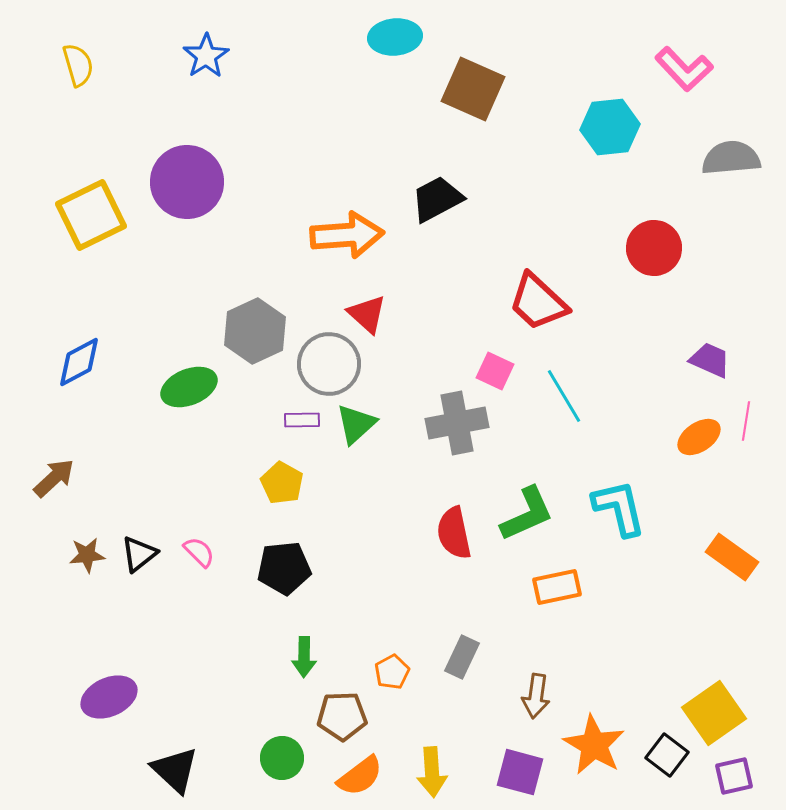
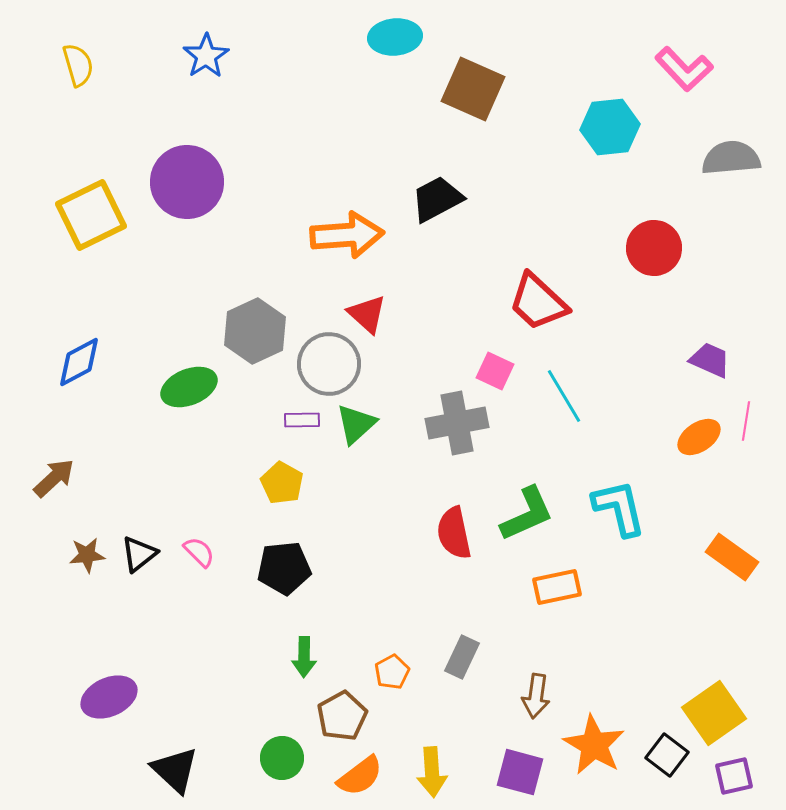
brown pentagon at (342, 716): rotated 27 degrees counterclockwise
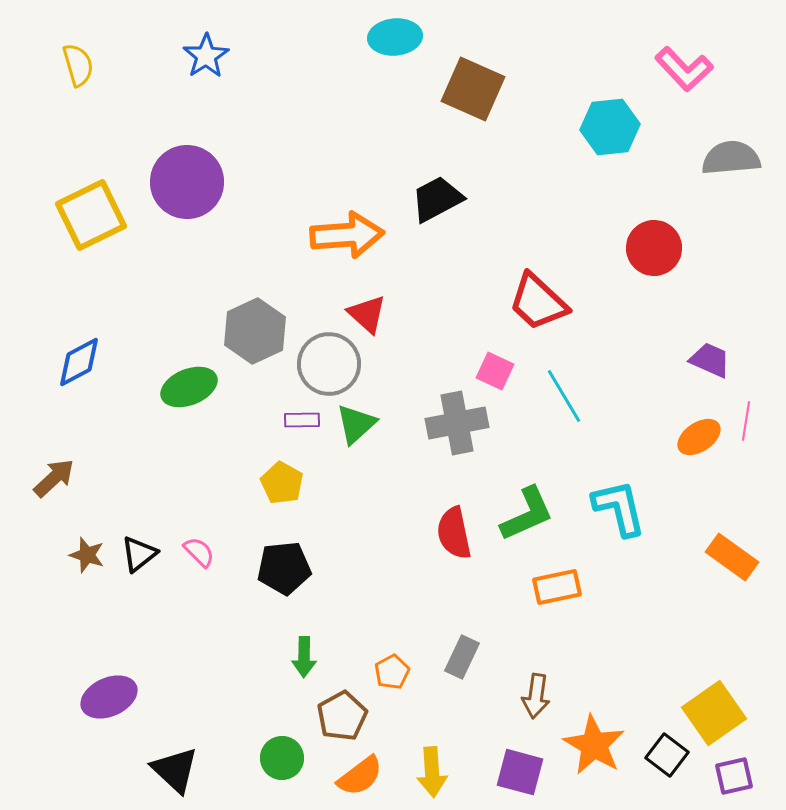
brown star at (87, 555): rotated 24 degrees clockwise
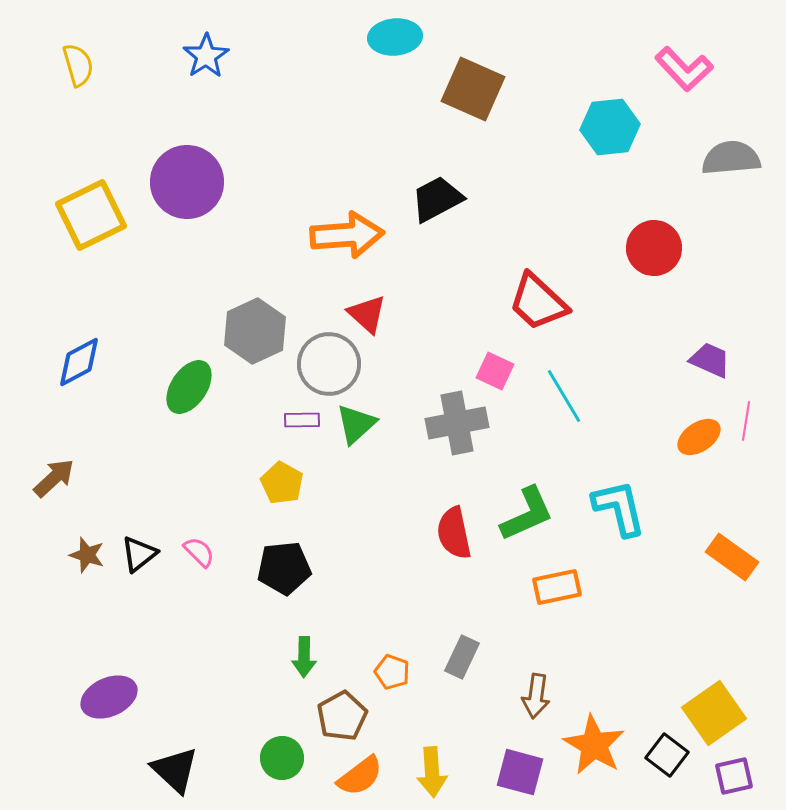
green ellipse at (189, 387): rotated 34 degrees counterclockwise
orange pentagon at (392, 672): rotated 24 degrees counterclockwise
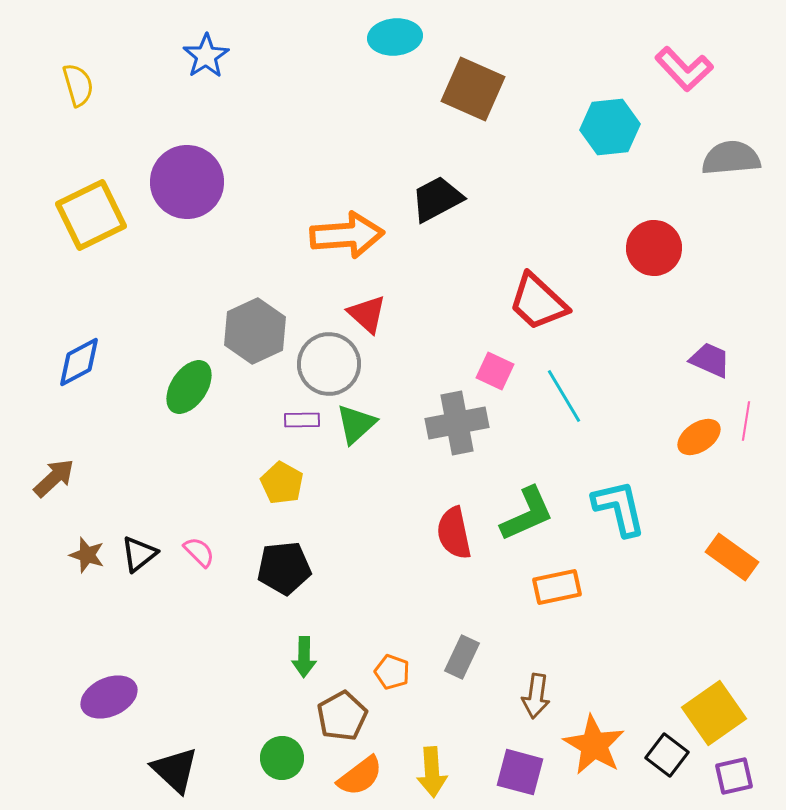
yellow semicircle at (78, 65): moved 20 px down
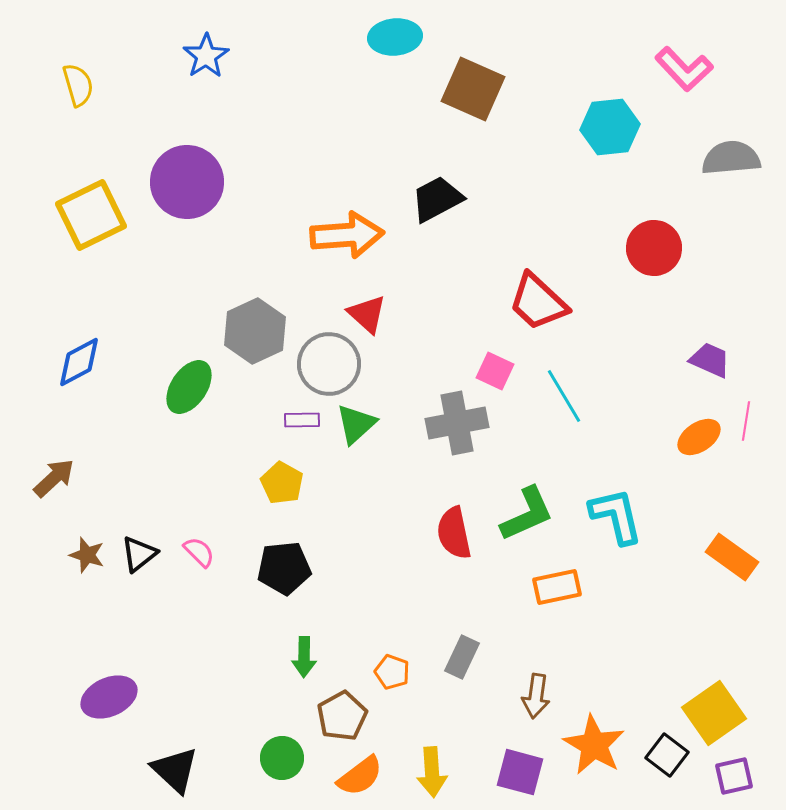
cyan L-shape at (619, 508): moved 3 px left, 8 px down
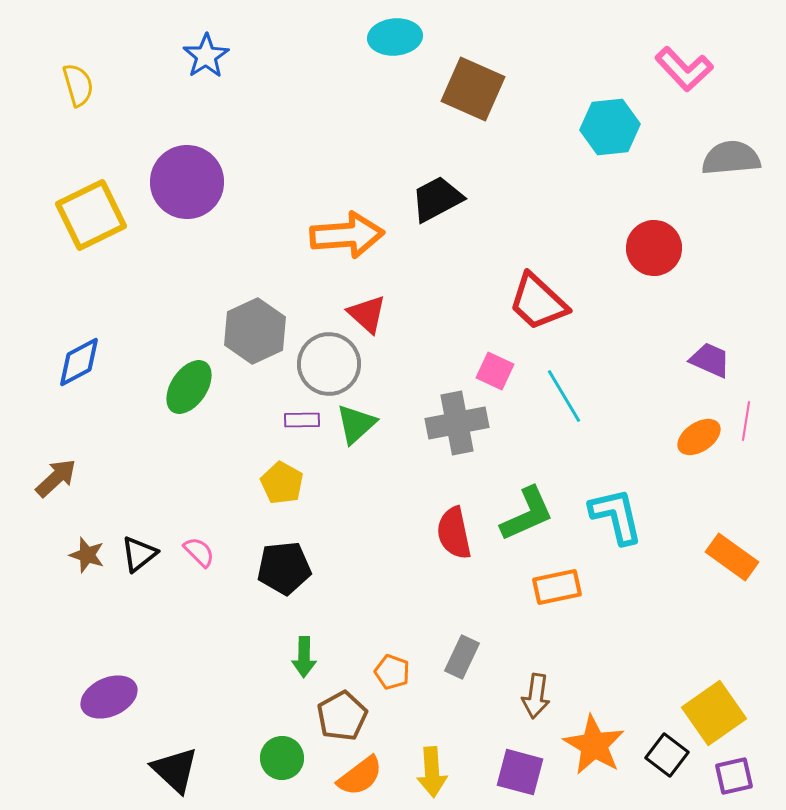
brown arrow at (54, 478): moved 2 px right
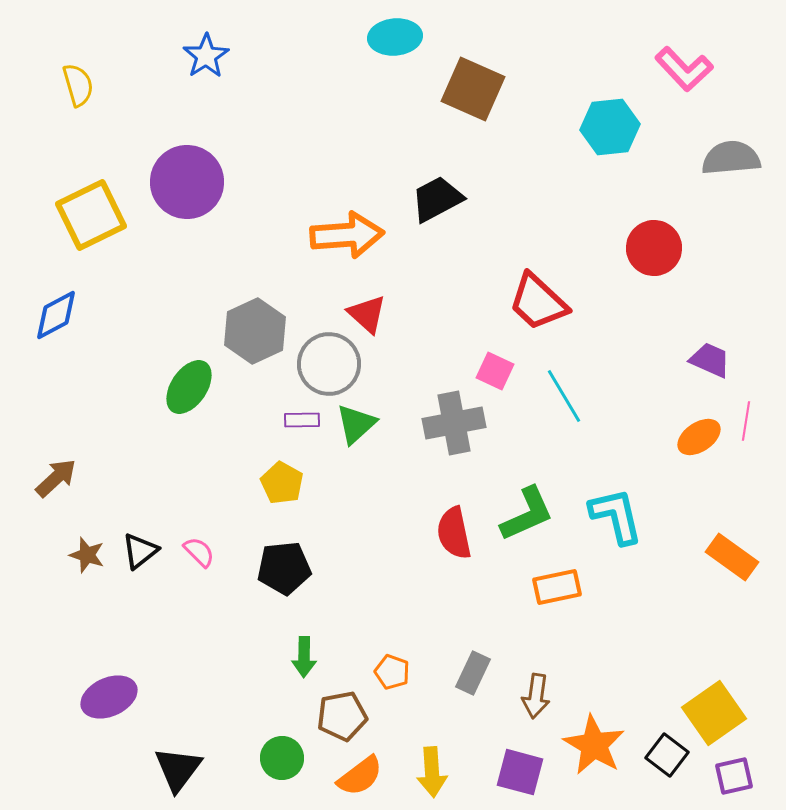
blue diamond at (79, 362): moved 23 px left, 47 px up
gray cross at (457, 423): moved 3 px left
black triangle at (139, 554): moved 1 px right, 3 px up
gray rectangle at (462, 657): moved 11 px right, 16 px down
brown pentagon at (342, 716): rotated 18 degrees clockwise
black triangle at (175, 770): moved 3 px right, 1 px up; rotated 24 degrees clockwise
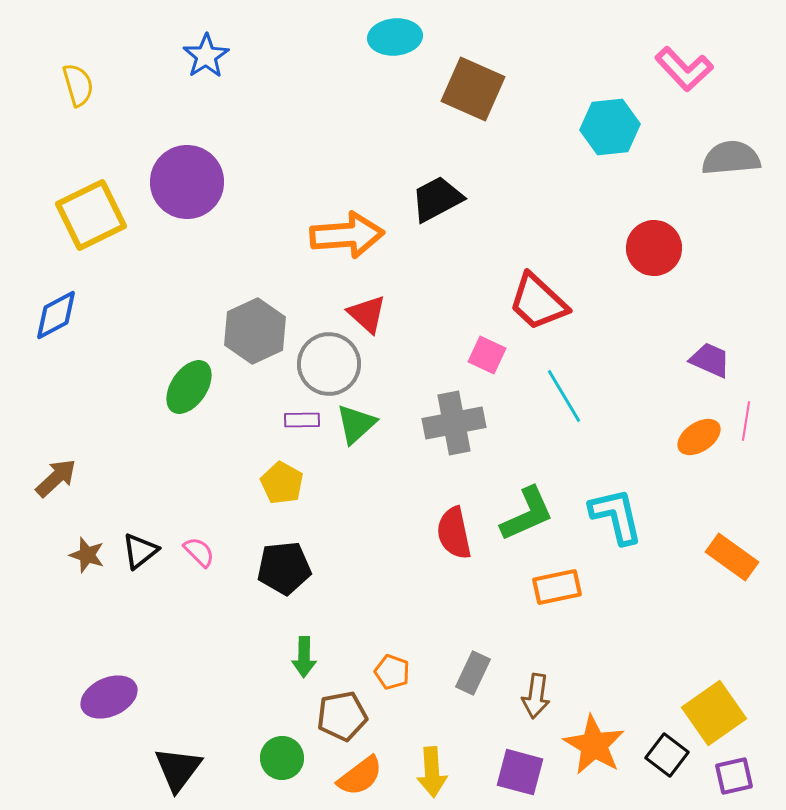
pink square at (495, 371): moved 8 px left, 16 px up
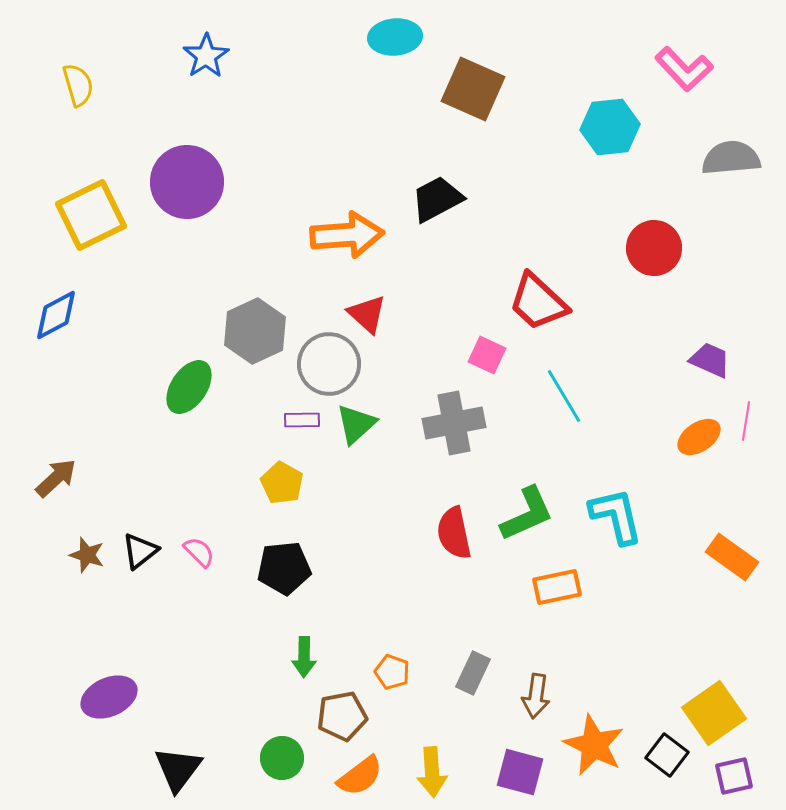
orange star at (594, 745): rotated 4 degrees counterclockwise
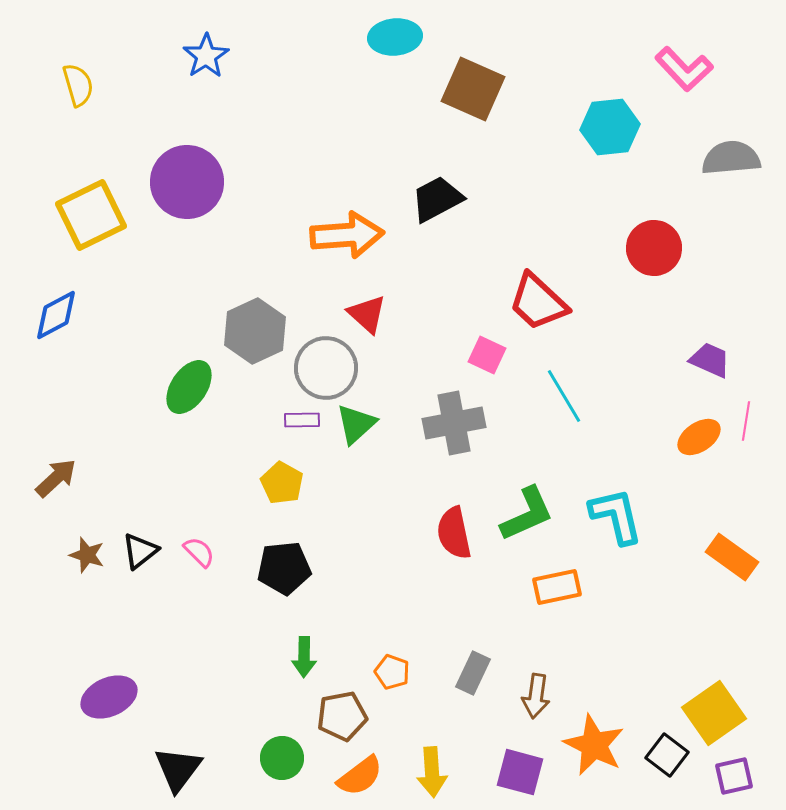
gray circle at (329, 364): moved 3 px left, 4 px down
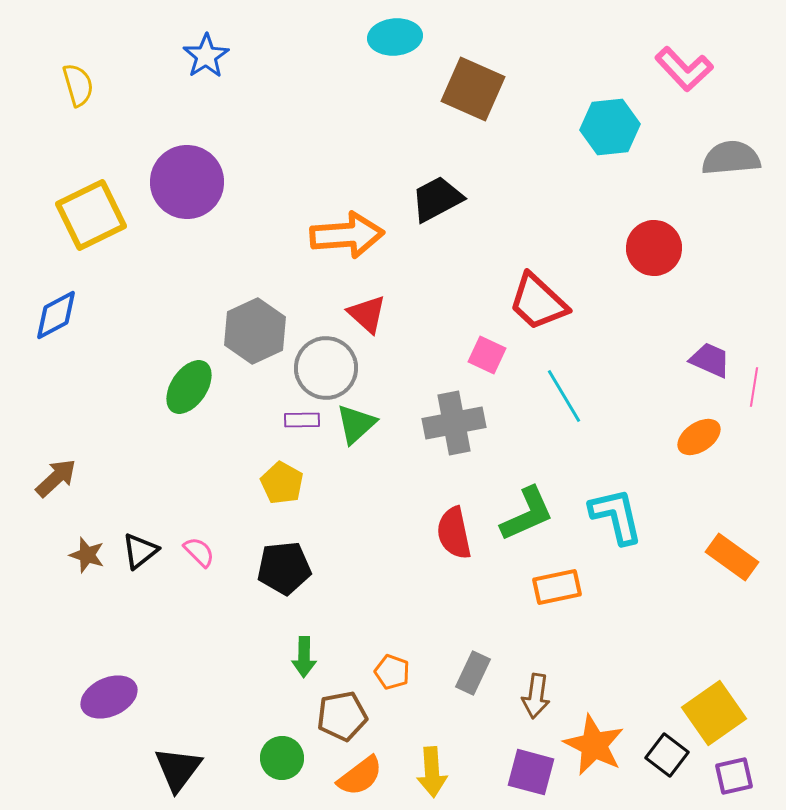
pink line at (746, 421): moved 8 px right, 34 px up
purple square at (520, 772): moved 11 px right
